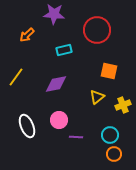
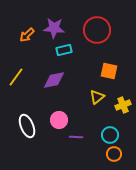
purple star: moved 14 px down
purple diamond: moved 2 px left, 4 px up
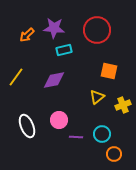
cyan circle: moved 8 px left, 1 px up
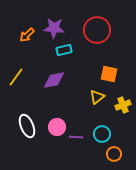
orange square: moved 3 px down
pink circle: moved 2 px left, 7 px down
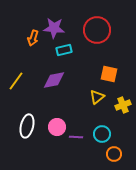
orange arrow: moved 6 px right, 3 px down; rotated 28 degrees counterclockwise
yellow line: moved 4 px down
white ellipse: rotated 35 degrees clockwise
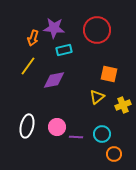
yellow line: moved 12 px right, 15 px up
